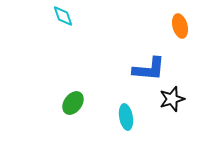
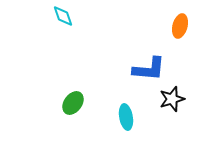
orange ellipse: rotated 30 degrees clockwise
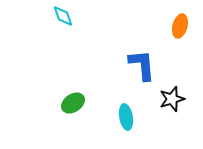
blue L-shape: moved 7 px left, 4 px up; rotated 100 degrees counterclockwise
green ellipse: rotated 20 degrees clockwise
